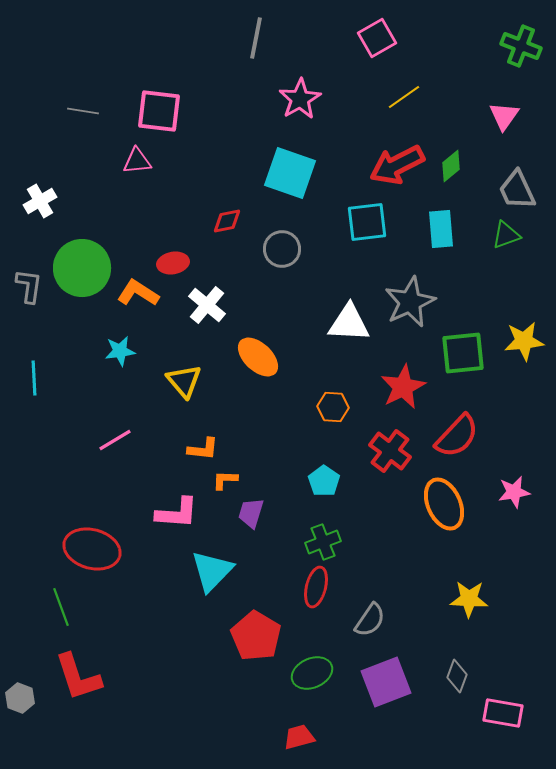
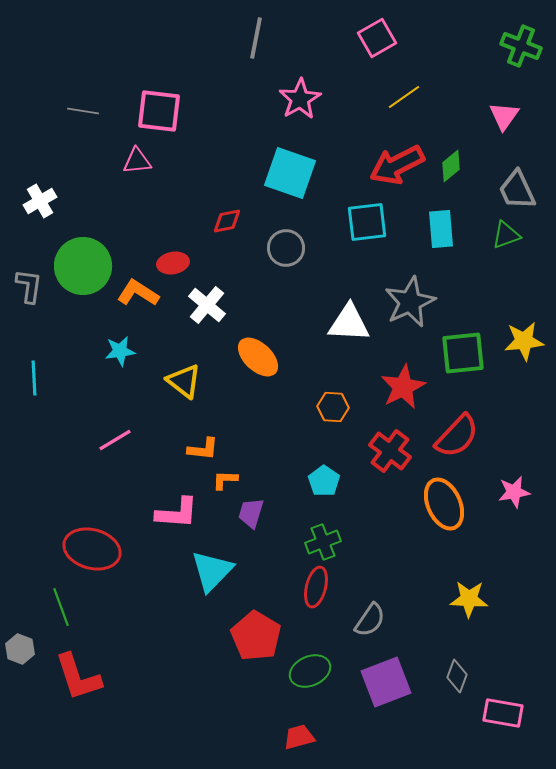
gray circle at (282, 249): moved 4 px right, 1 px up
green circle at (82, 268): moved 1 px right, 2 px up
yellow triangle at (184, 381): rotated 12 degrees counterclockwise
green ellipse at (312, 673): moved 2 px left, 2 px up
gray hexagon at (20, 698): moved 49 px up
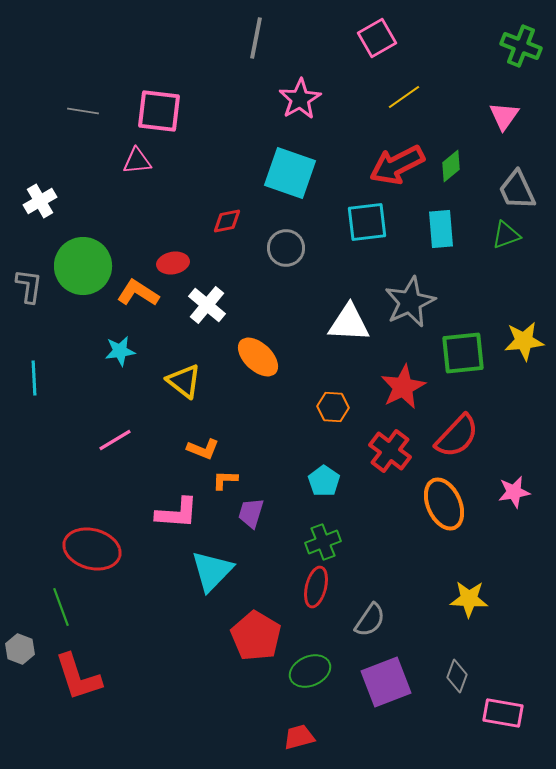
orange L-shape at (203, 449): rotated 16 degrees clockwise
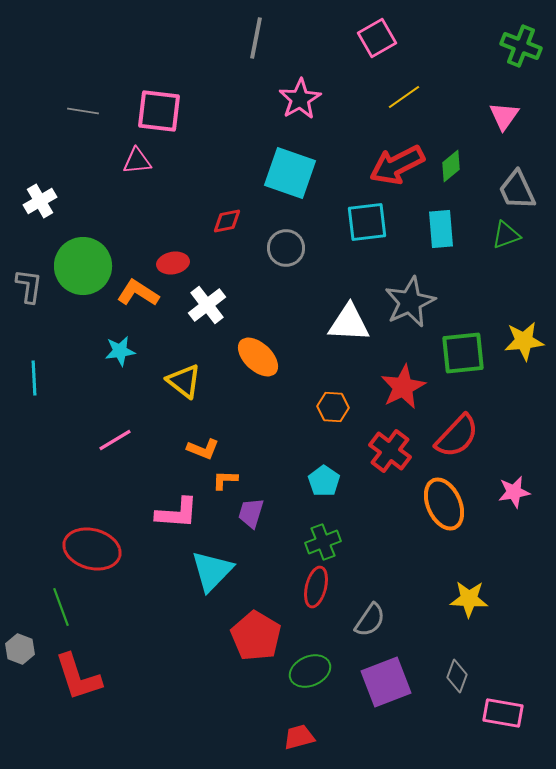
white cross at (207, 305): rotated 12 degrees clockwise
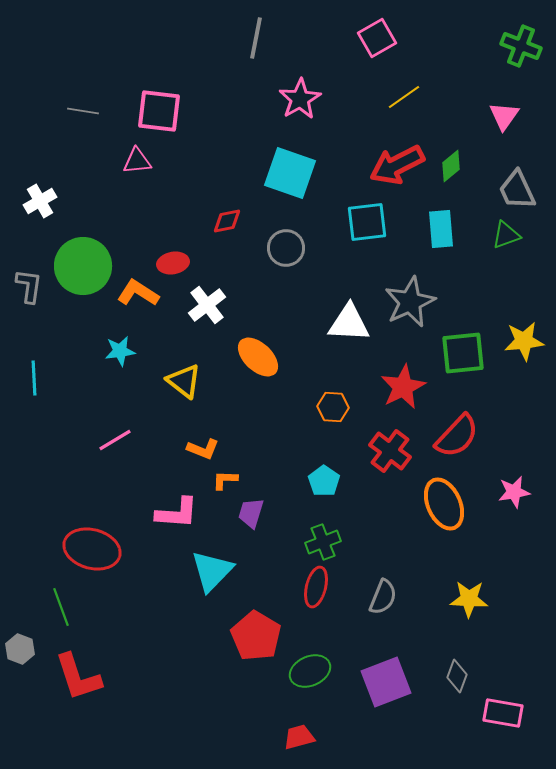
gray semicircle at (370, 620): moved 13 px right, 23 px up; rotated 12 degrees counterclockwise
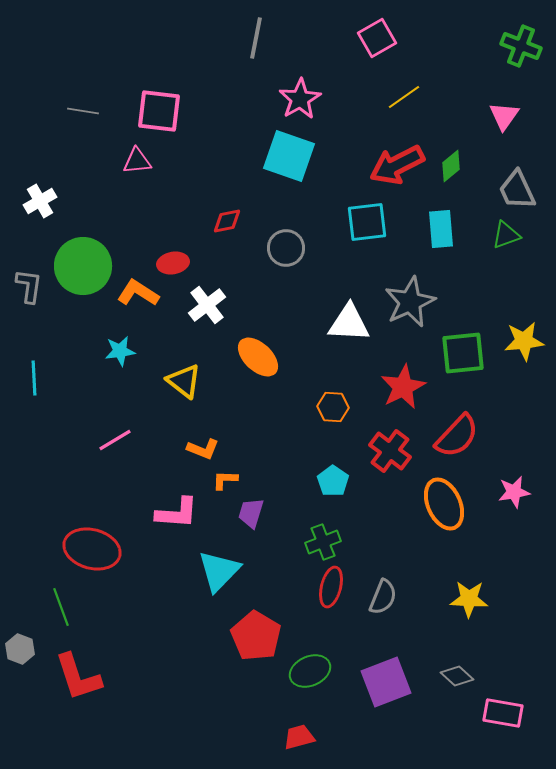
cyan square at (290, 173): moved 1 px left, 17 px up
cyan pentagon at (324, 481): moved 9 px right
cyan triangle at (212, 571): moved 7 px right
red ellipse at (316, 587): moved 15 px right
gray diamond at (457, 676): rotated 68 degrees counterclockwise
